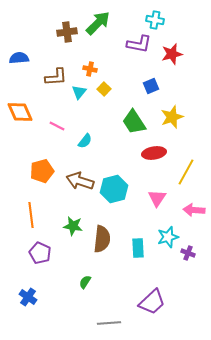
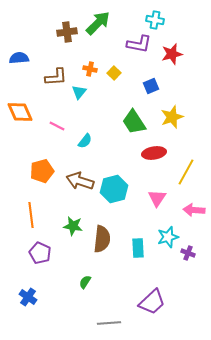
yellow square: moved 10 px right, 16 px up
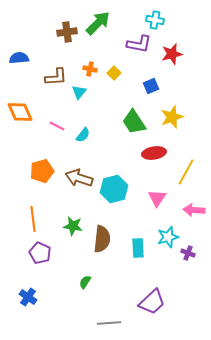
cyan semicircle: moved 2 px left, 6 px up
brown arrow: moved 1 px left, 3 px up
orange line: moved 2 px right, 4 px down
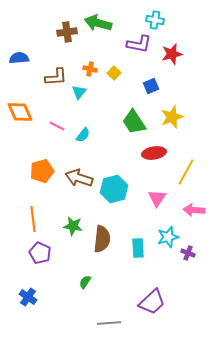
green arrow: rotated 120 degrees counterclockwise
